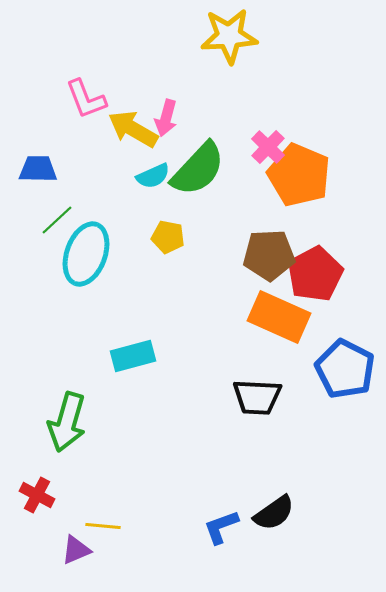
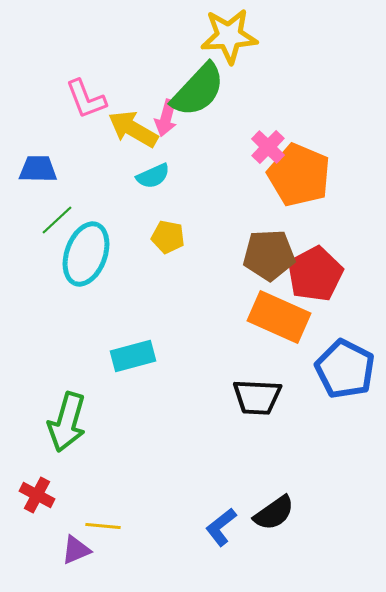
green semicircle: moved 79 px up
blue L-shape: rotated 18 degrees counterclockwise
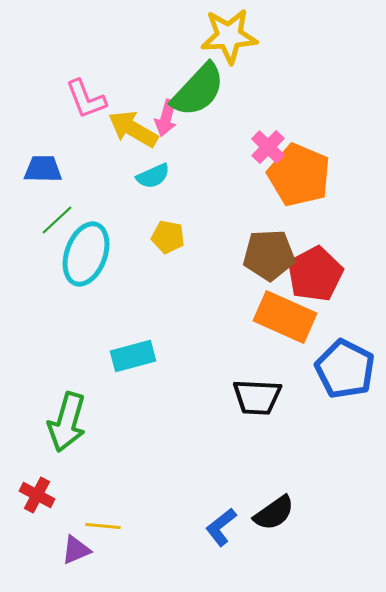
blue trapezoid: moved 5 px right
orange rectangle: moved 6 px right
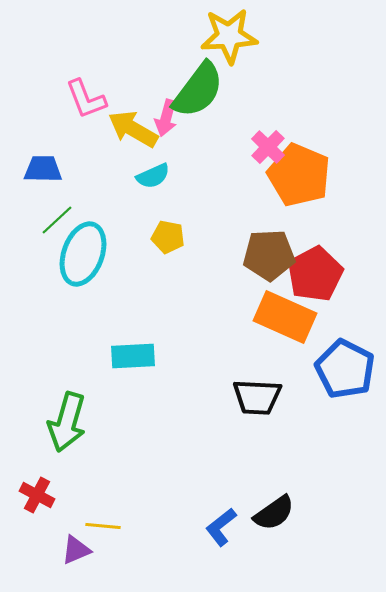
green semicircle: rotated 6 degrees counterclockwise
cyan ellipse: moved 3 px left
cyan rectangle: rotated 12 degrees clockwise
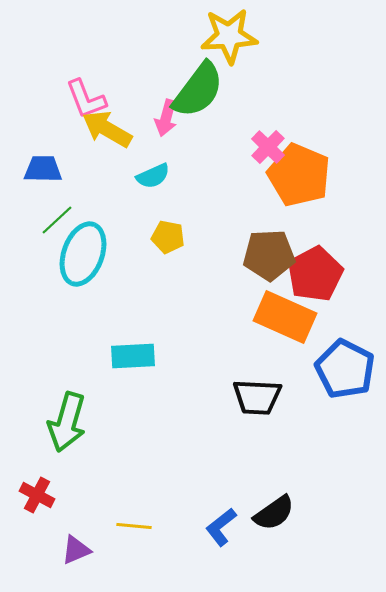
yellow arrow: moved 26 px left
yellow line: moved 31 px right
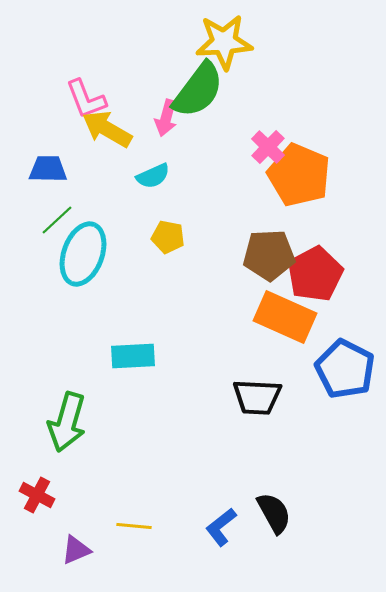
yellow star: moved 5 px left, 6 px down
blue trapezoid: moved 5 px right
black semicircle: rotated 84 degrees counterclockwise
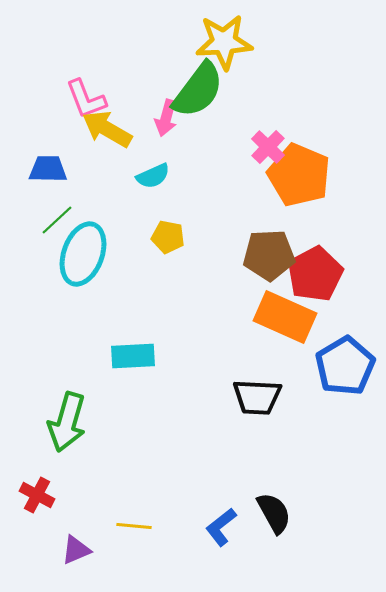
blue pentagon: moved 3 px up; rotated 14 degrees clockwise
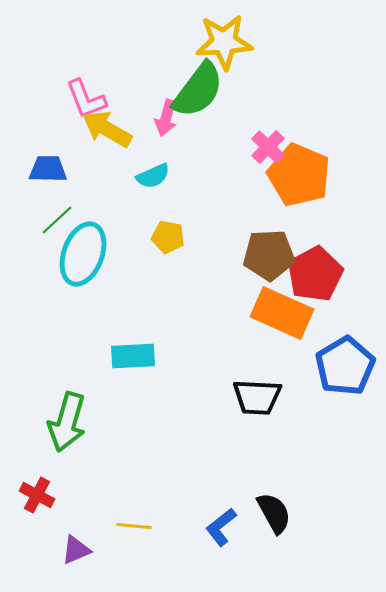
orange rectangle: moved 3 px left, 4 px up
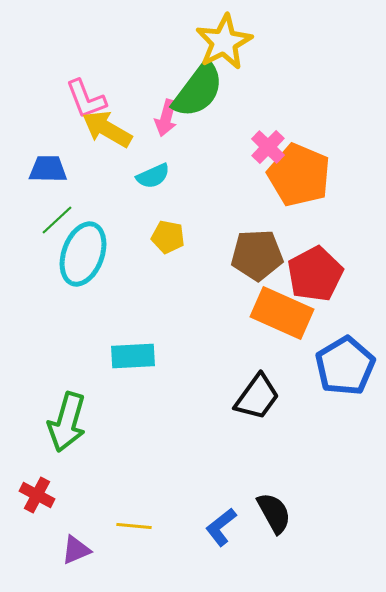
yellow star: rotated 24 degrees counterclockwise
brown pentagon: moved 12 px left
black trapezoid: rotated 57 degrees counterclockwise
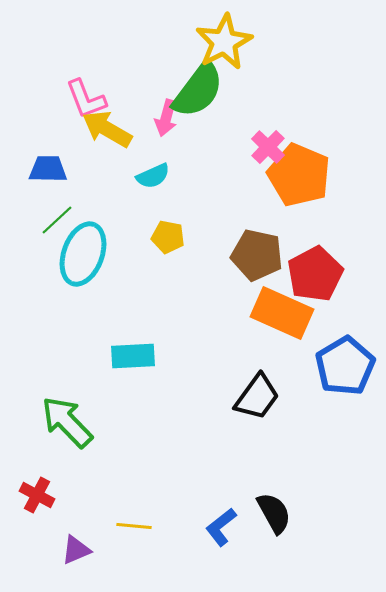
brown pentagon: rotated 15 degrees clockwise
green arrow: rotated 120 degrees clockwise
